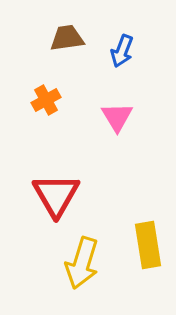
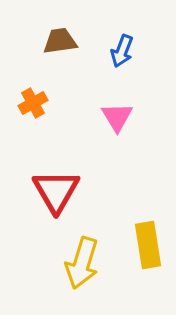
brown trapezoid: moved 7 px left, 3 px down
orange cross: moved 13 px left, 3 px down
red triangle: moved 4 px up
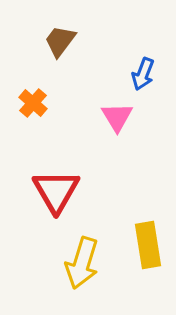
brown trapezoid: rotated 45 degrees counterclockwise
blue arrow: moved 21 px right, 23 px down
orange cross: rotated 20 degrees counterclockwise
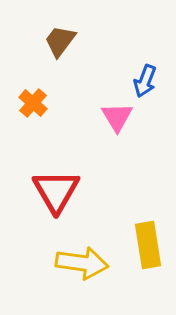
blue arrow: moved 2 px right, 7 px down
yellow arrow: rotated 99 degrees counterclockwise
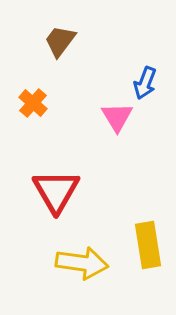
blue arrow: moved 2 px down
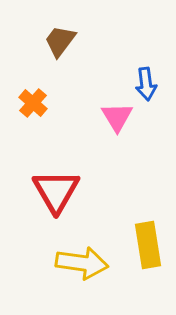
blue arrow: moved 1 px right, 1 px down; rotated 28 degrees counterclockwise
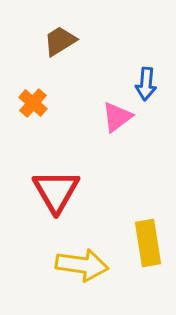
brown trapezoid: rotated 21 degrees clockwise
blue arrow: rotated 12 degrees clockwise
pink triangle: rotated 24 degrees clockwise
yellow rectangle: moved 2 px up
yellow arrow: moved 2 px down
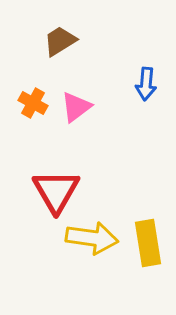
orange cross: rotated 12 degrees counterclockwise
pink triangle: moved 41 px left, 10 px up
yellow arrow: moved 10 px right, 27 px up
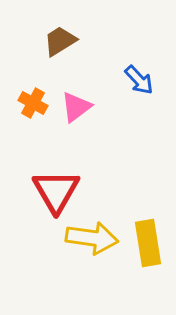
blue arrow: moved 7 px left, 4 px up; rotated 48 degrees counterclockwise
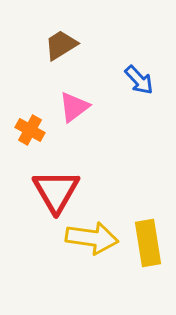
brown trapezoid: moved 1 px right, 4 px down
orange cross: moved 3 px left, 27 px down
pink triangle: moved 2 px left
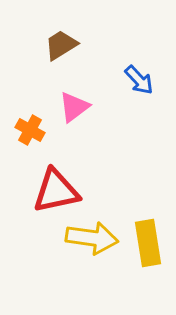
red triangle: rotated 48 degrees clockwise
